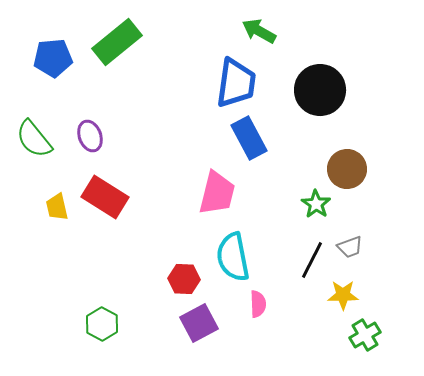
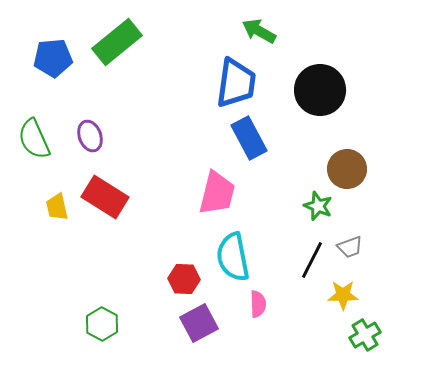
green semicircle: rotated 15 degrees clockwise
green star: moved 2 px right, 2 px down; rotated 12 degrees counterclockwise
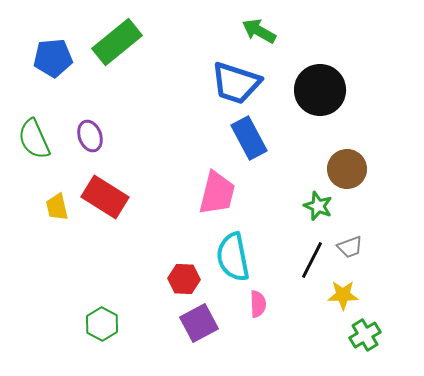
blue trapezoid: rotated 100 degrees clockwise
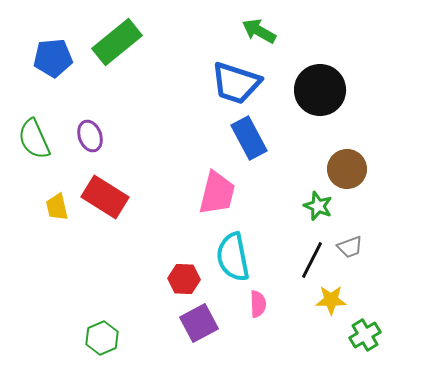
yellow star: moved 12 px left, 5 px down
green hexagon: moved 14 px down; rotated 8 degrees clockwise
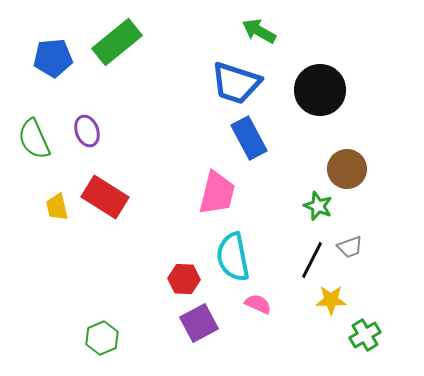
purple ellipse: moved 3 px left, 5 px up
pink semicircle: rotated 64 degrees counterclockwise
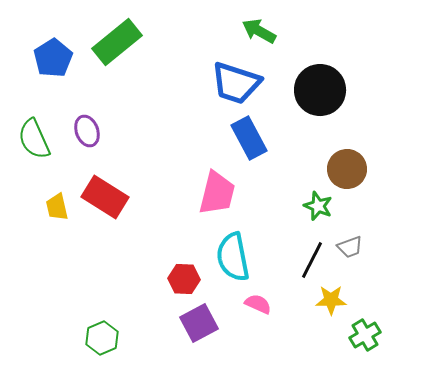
blue pentagon: rotated 27 degrees counterclockwise
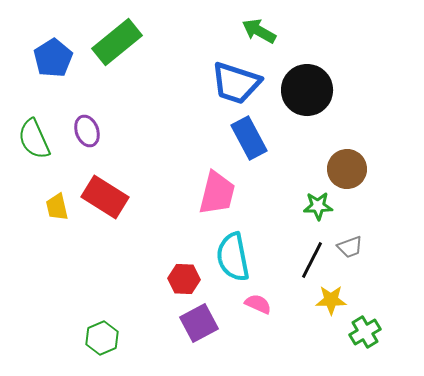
black circle: moved 13 px left
green star: rotated 24 degrees counterclockwise
green cross: moved 3 px up
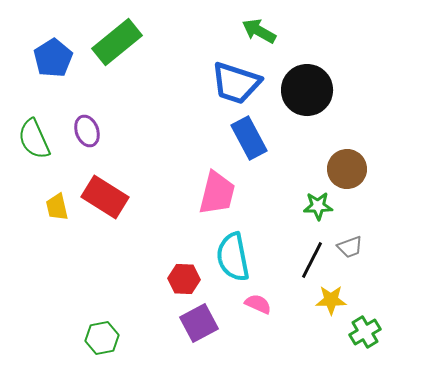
green hexagon: rotated 12 degrees clockwise
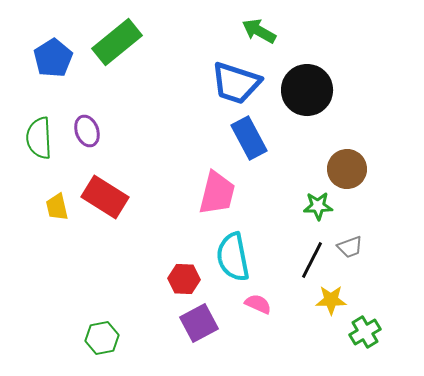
green semicircle: moved 5 px right, 1 px up; rotated 21 degrees clockwise
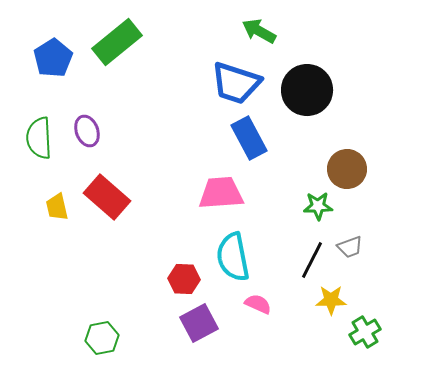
pink trapezoid: moved 4 px right; rotated 108 degrees counterclockwise
red rectangle: moved 2 px right; rotated 9 degrees clockwise
